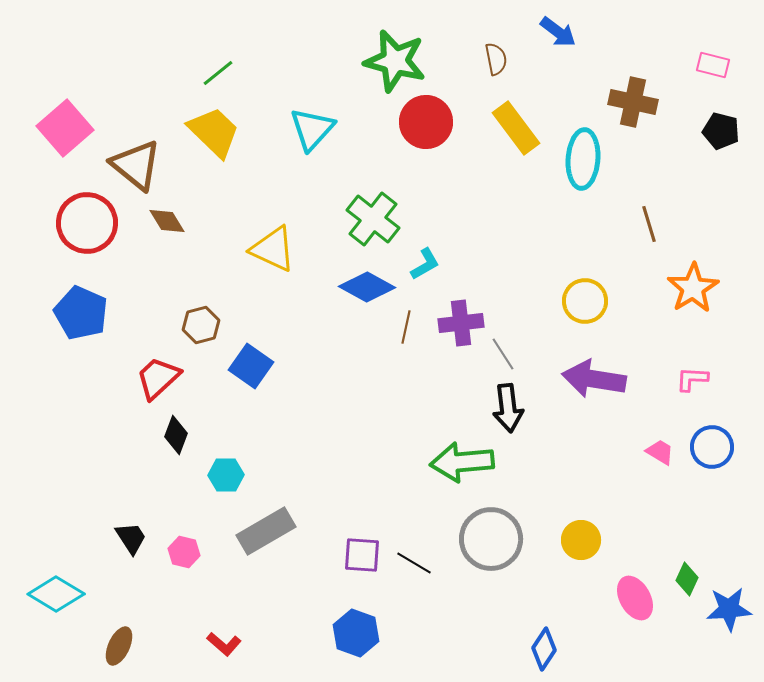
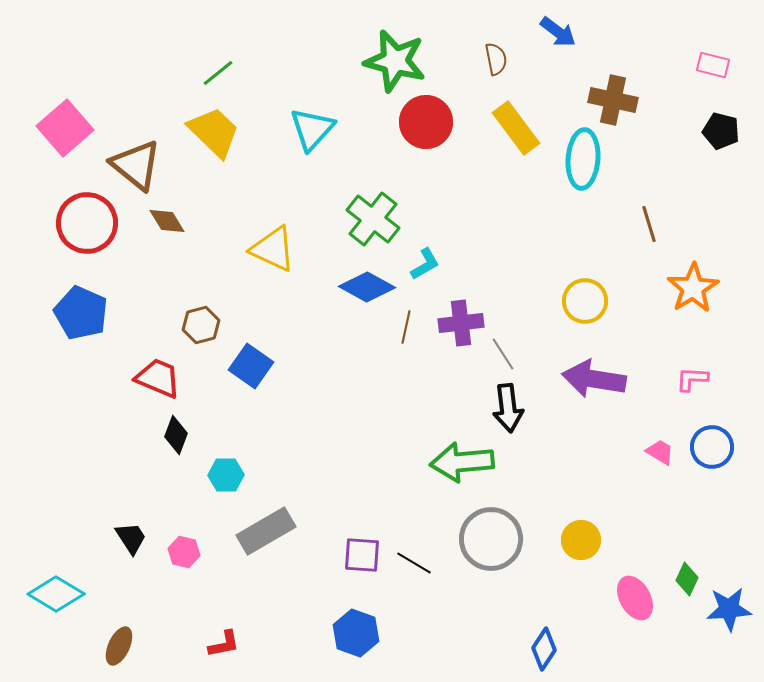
brown cross at (633, 102): moved 20 px left, 2 px up
red trapezoid at (158, 378): rotated 66 degrees clockwise
red L-shape at (224, 644): rotated 52 degrees counterclockwise
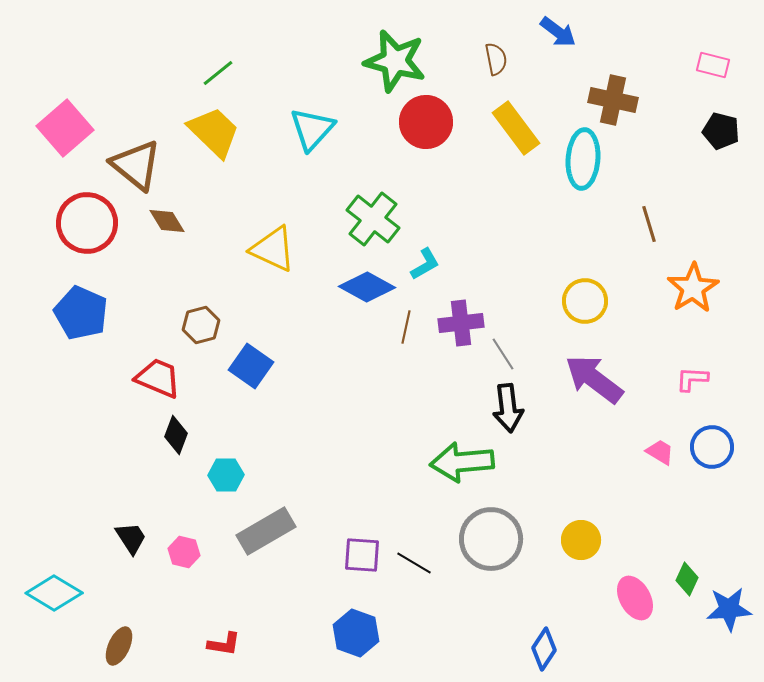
purple arrow at (594, 379): rotated 28 degrees clockwise
cyan diamond at (56, 594): moved 2 px left, 1 px up
red L-shape at (224, 644): rotated 20 degrees clockwise
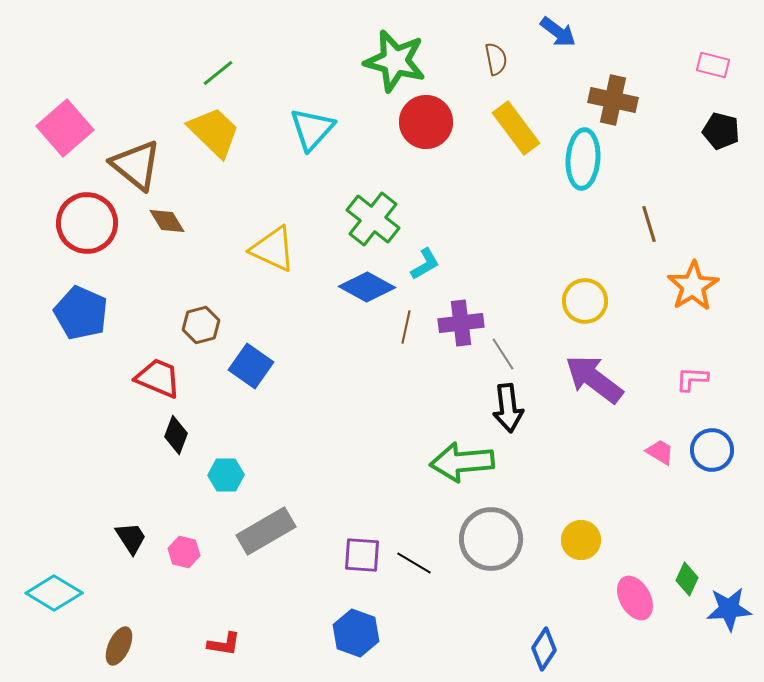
orange star at (693, 288): moved 2 px up
blue circle at (712, 447): moved 3 px down
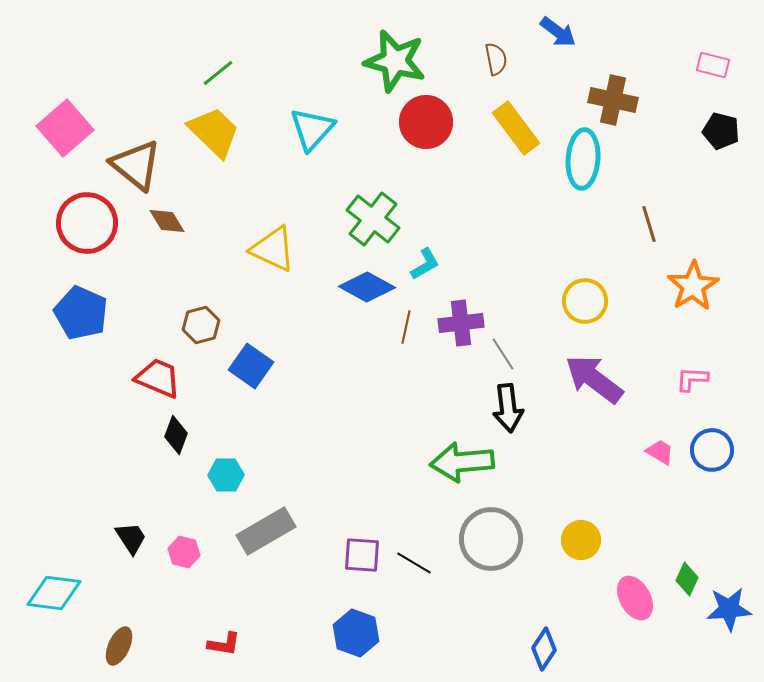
cyan diamond at (54, 593): rotated 24 degrees counterclockwise
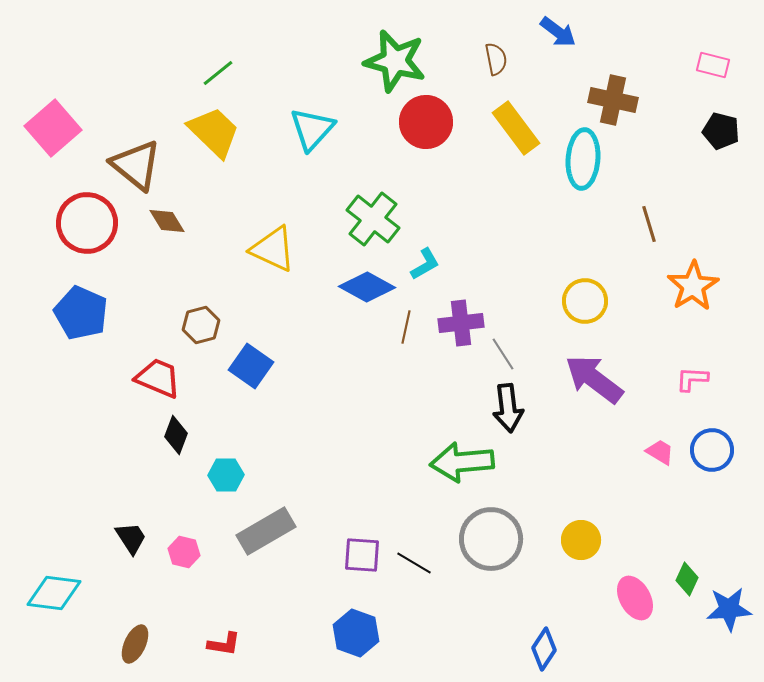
pink square at (65, 128): moved 12 px left
brown ellipse at (119, 646): moved 16 px right, 2 px up
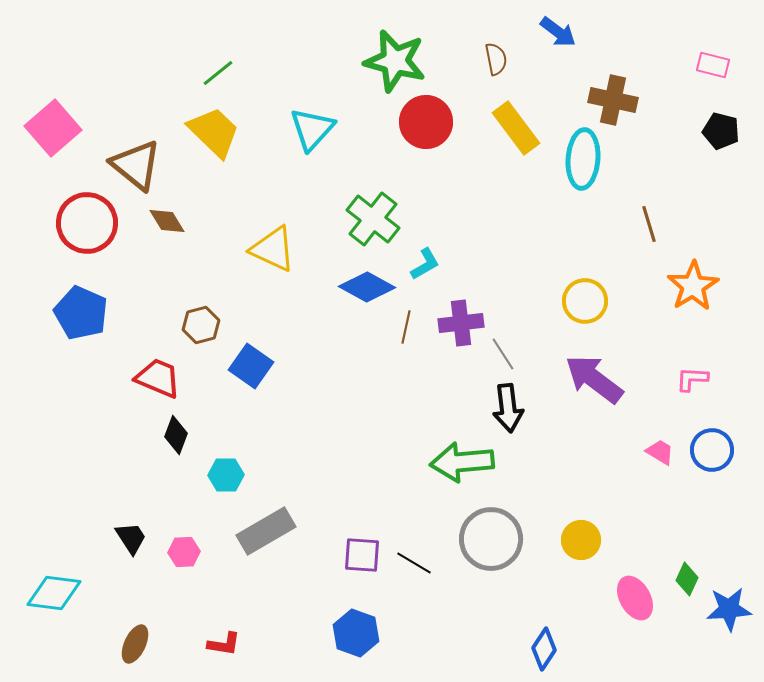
pink hexagon at (184, 552): rotated 16 degrees counterclockwise
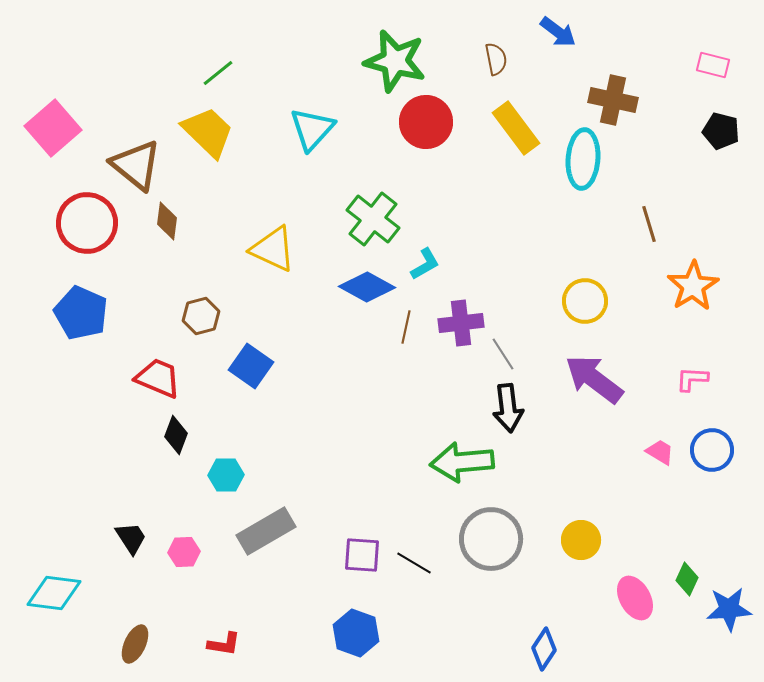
yellow trapezoid at (214, 132): moved 6 px left
brown diamond at (167, 221): rotated 39 degrees clockwise
brown hexagon at (201, 325): moved 9 px up
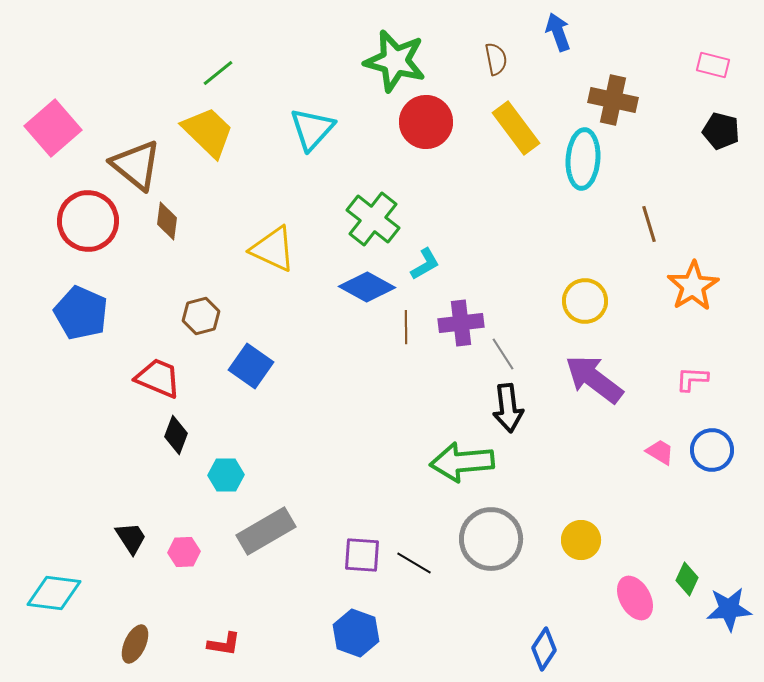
blue arrow at (558, 32): rotated 147 degrees counterclockwise
red circle at (87, 223): moved 1 px right, 2 px up
brown line at (406, 327): rotated 12 degrees counterclockwise
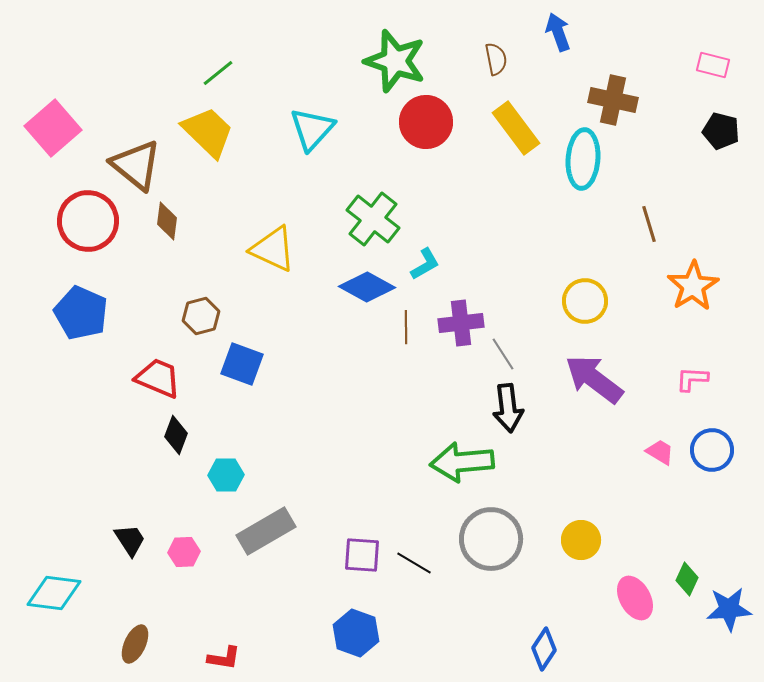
green star at (395, 61): rotated 4 degrees clockwise
blue square at (251, 366): moved 9 px left, 2 px up; rotated 15 degrees counterclockwise
black trapezoid at (131, 538): moved 1 px left, 2 px down
red L-shape at (224, 644): moved 14 px down
